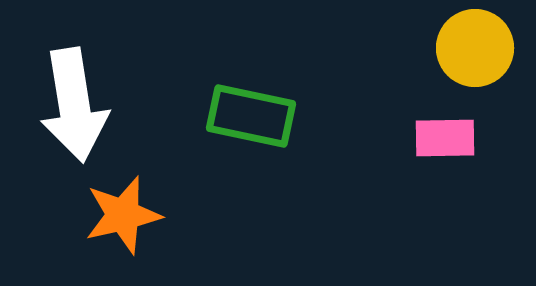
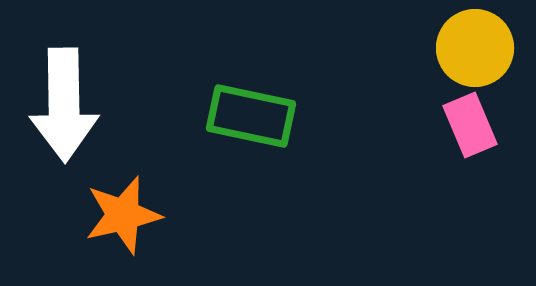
white arrow: moved 10 px left; rotated 8 degrees clockwise
pink rectangle: moved 25 px right, 13 px up; rotated 68 degrees clockwise
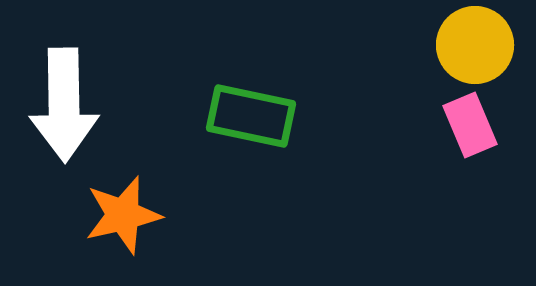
yellow circle: moved 3 px up
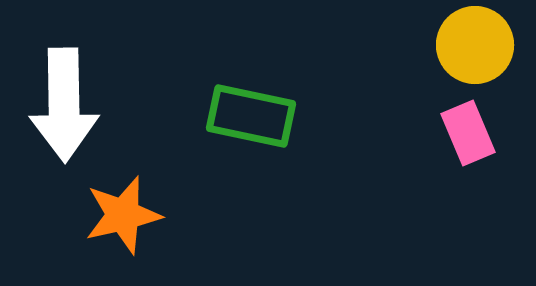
pink rectangle: moved 2 px left, 8 px down
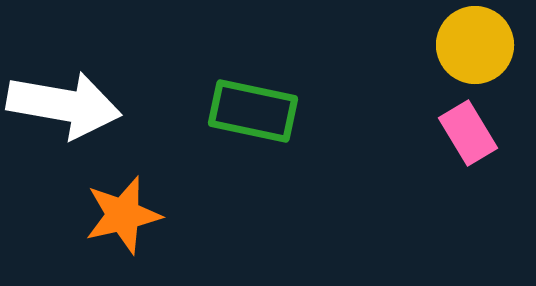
white arrow: rotated 79 degrees counterclockwise
green rectangle: moved 2 px right, 5 px up
pink rectangle: rotated 8 degrees counterclockwise
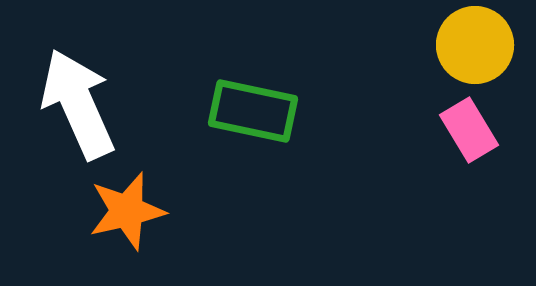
white arrow: moved 14 px right, 1 px up; rotated 124 degrees counterclockwise
pink rectangle: moved 1 px right, 3 px up
orange star: moved 4 px right, 4 px up
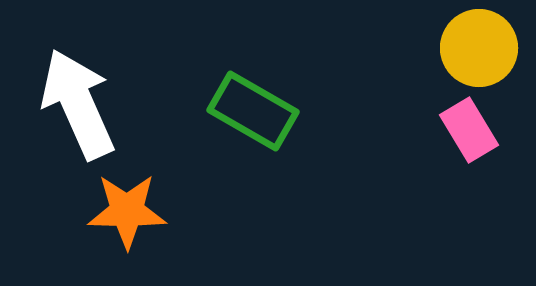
yellow circle: moved 4 px right, 3 px down
green rectangle: rotated 18 degrees clockwise
orange star: rotated 14 degrees clockwise
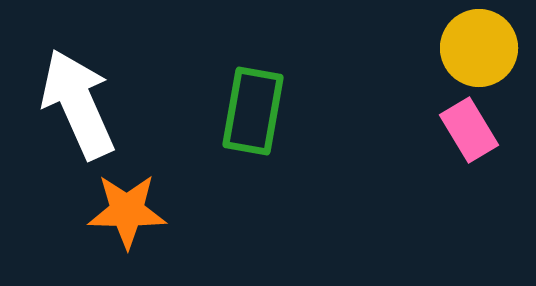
green rectangle: rotated 70 degrees clockwise
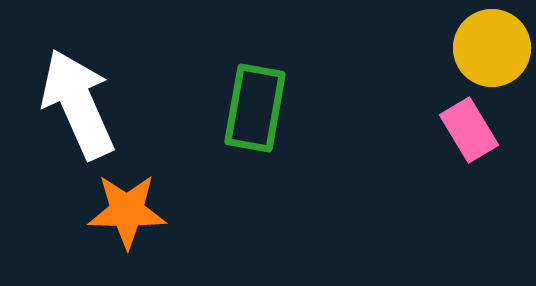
yellow circle: moved 13 px right
green rectangle: moved 2 px right, 3 px up
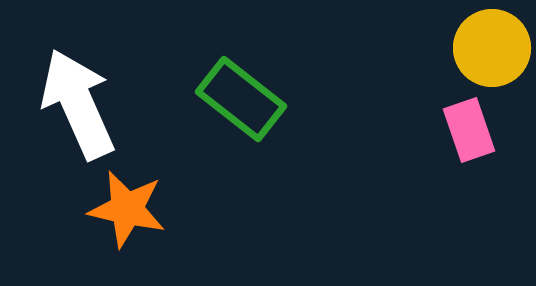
green rectangle: moved 14 px left, 9 px up; rotated 62 degrees counterclockwise
pink rectangle: rotated 12 degrees clockwise
orange star: moved 2 px up; rotated 12 degrees clockwise
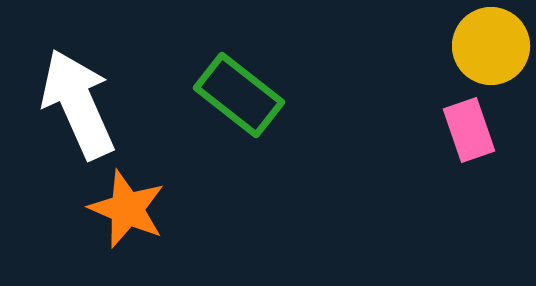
yellow circle: moved 1 px left, 2 px up
green rectangle: moved 2 px left, 4 px up
orange star: rotated 10 degrees clockwise
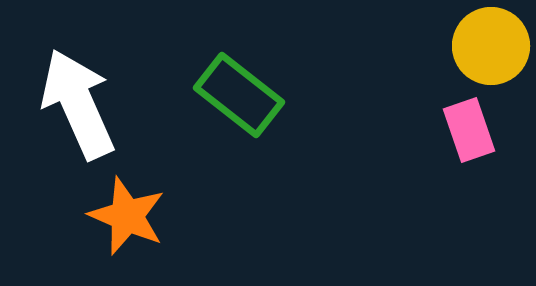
orange star: moved 7 px down
